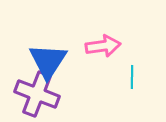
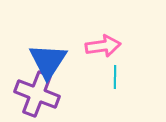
cyan line: moved 17 px left
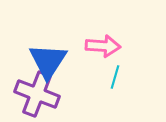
pink arrow: rotated 12 degrees clockwise
cyan line: rotated 15 degrees clockwise
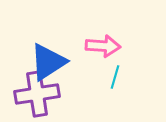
blue triangle: moved 1 px down; rotated 24 degrees clockwise
purple cross: rotated 30 degrees counterclockwise
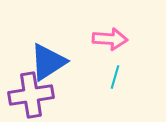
pink arrow: moved 7 px right, 7 px up
purple cross: moved 6 px left, 1 px down
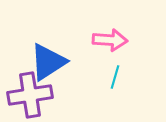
pink arrow: moved 1 px down
purple cross: moved 1 px left
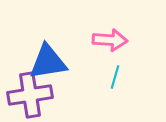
blue triangle: rotated 24 degrees clockwise
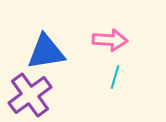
blue triangle: moved 2 px left, 10 px up
purple cross: rotated 27 degrees counterclockwise
